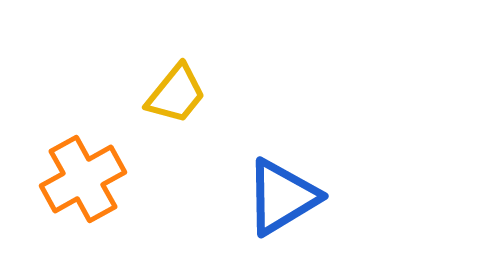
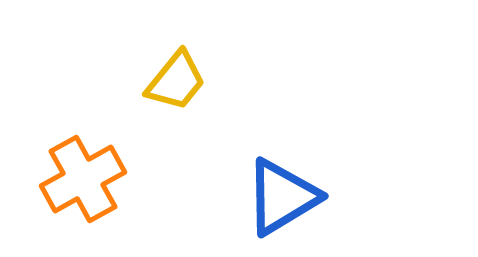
yellow trapezoid: moved 13 px up
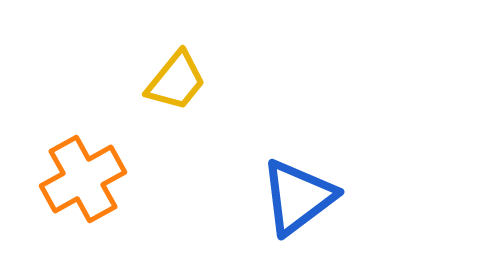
blue triangle: moved 16 px right; rotated 6 degrees counterclockwise
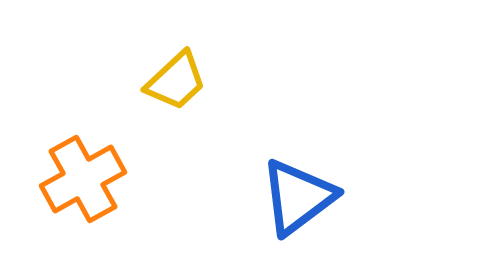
yellow trapezoid: rotated 8 degrees clockwise
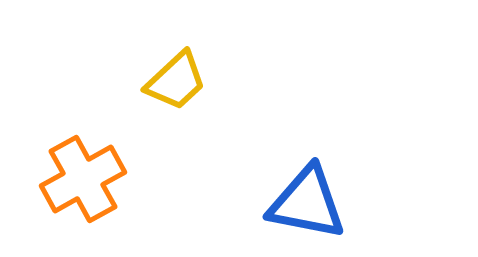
blue triangle: moved 9 px right, 6 px down; rotated 48 degrees clockwise
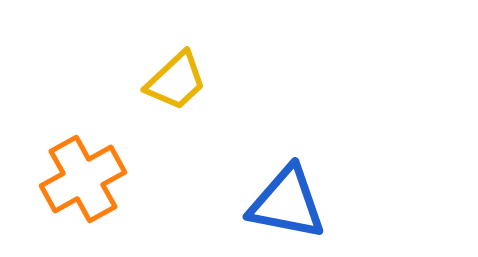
blue triangle: moved 20 px left
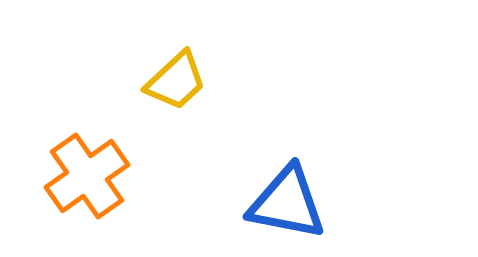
orange cross: moved 4 px right, 3 px up; rotated 6 degrees counterclockwise
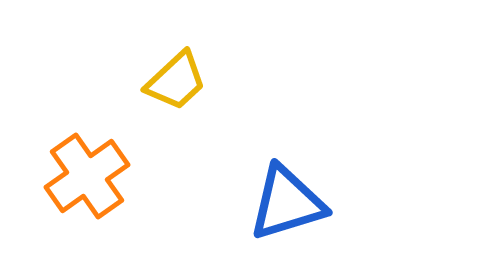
blue triangle: rotated 28 degrees counterclockwise
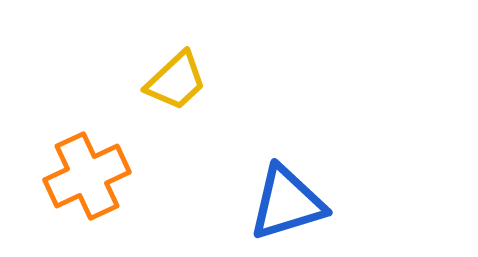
orange cross: rotated 10 degrees clockwise
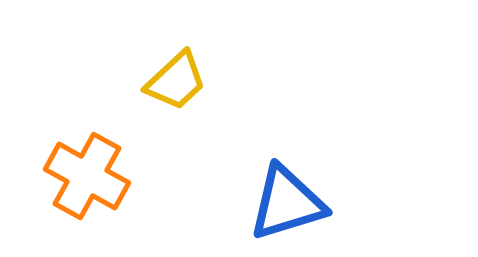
orange cross: rotated 36 degrees counterclockwise
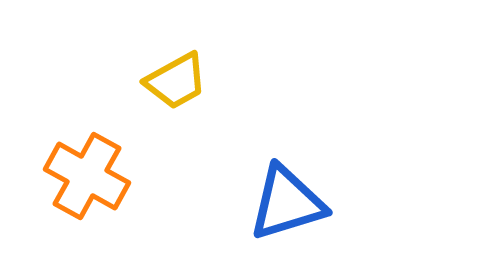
yellow trapezoid: rotated 14 degrees clockwise
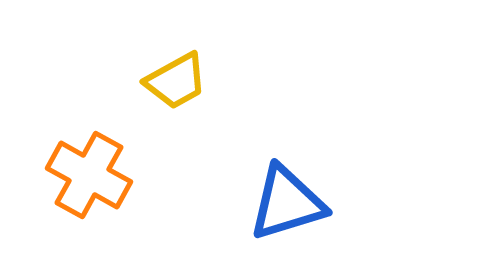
orange cross: moved 2 px right, 1 px up
